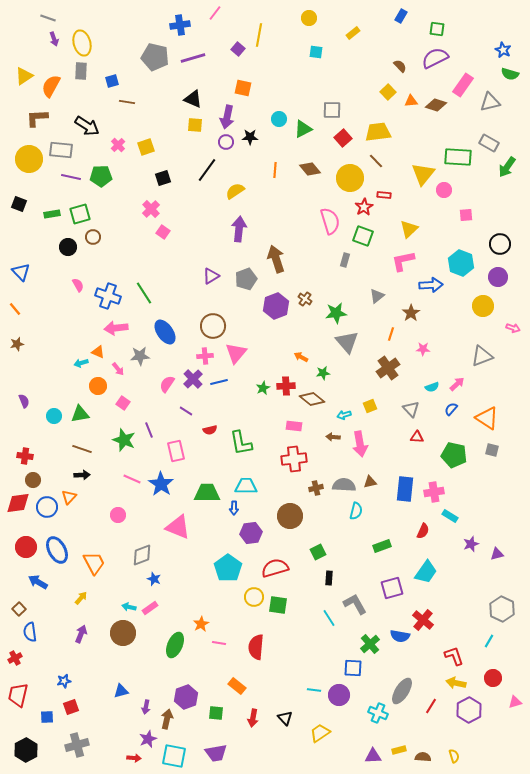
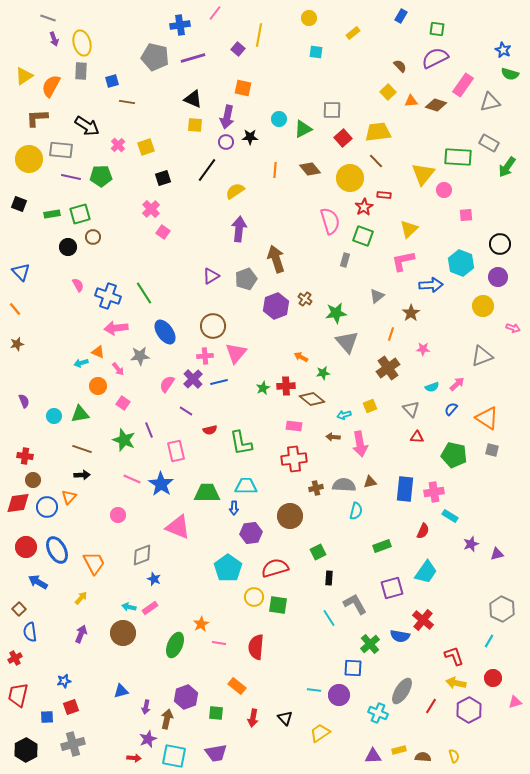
gray cross at (77, 745): moved 4 px left, 1 px up
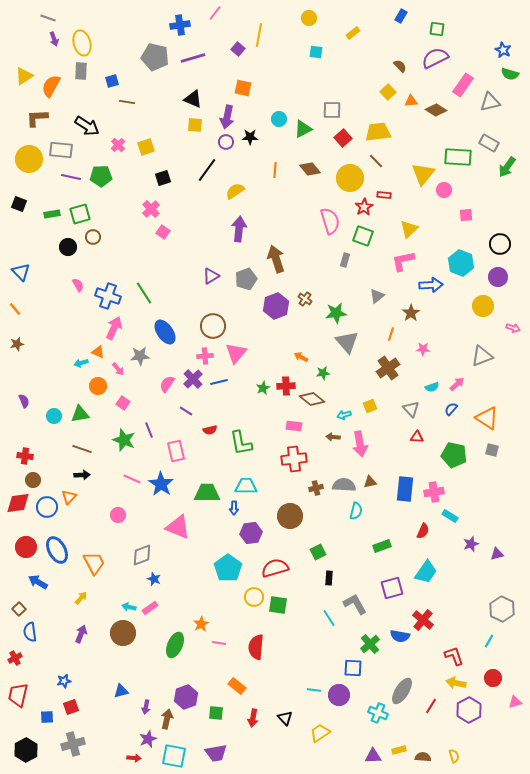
brown diamond at (436, 105): moved 5 px down; rotated 15 degrees clockwise
pink arrow at (116, 328): moved 2 px left; rotated 120 degrees clockwise
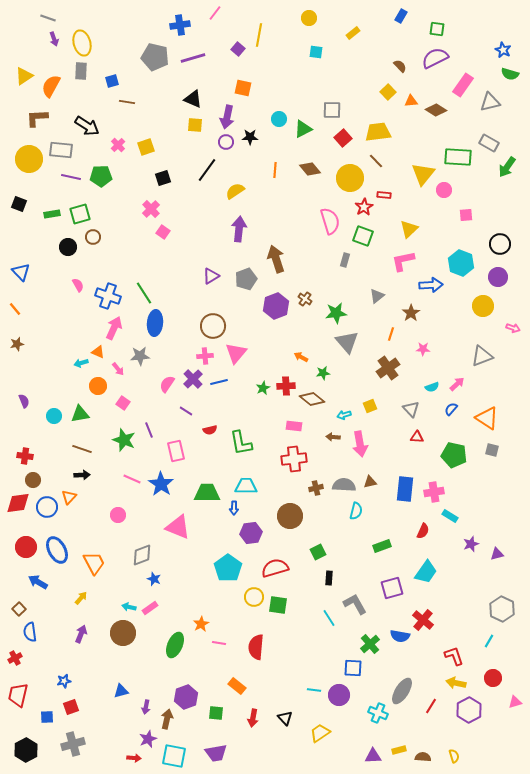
blue ellipse at (165, 332): moved 10 px left, 9 px up; rotated 40 degrees clockwise
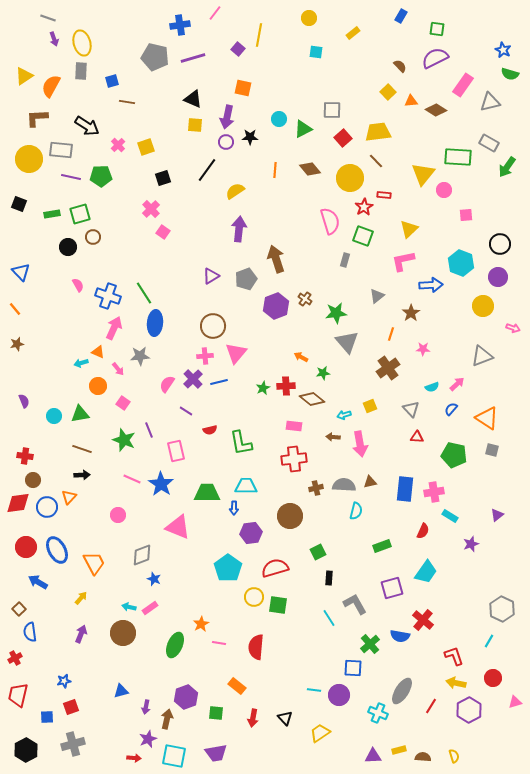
purple triangle at (497, 554): moved 39 px up; rotated 24 degrees counterclockwise
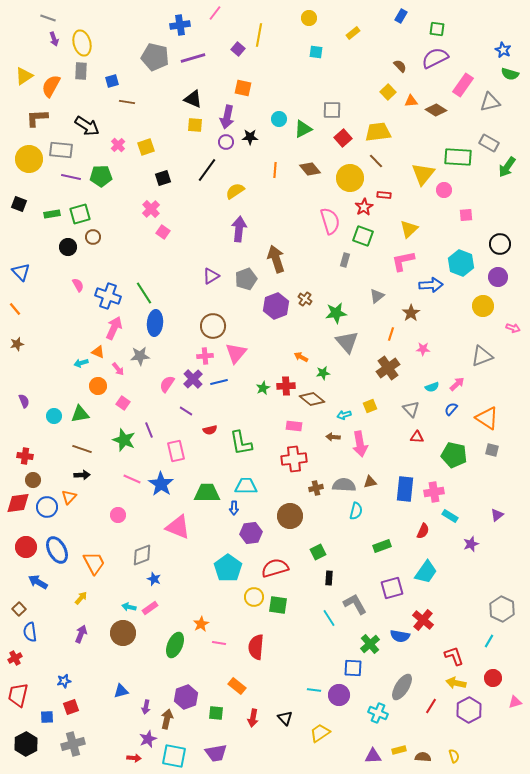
gray ellipse at (402, 691): moved 4 px up
black hexagon at (26, 750): moved 6 px up
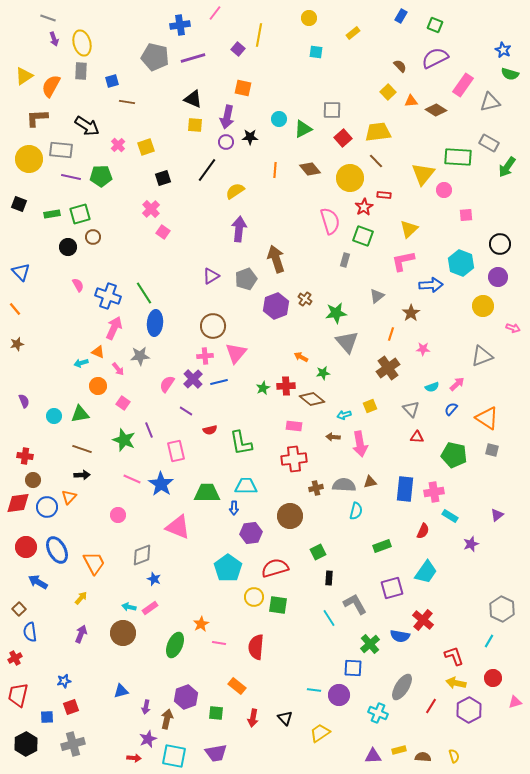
green square at (437, 29): moved 2 px left, 4 px up; rotated 14 degrees clockwise
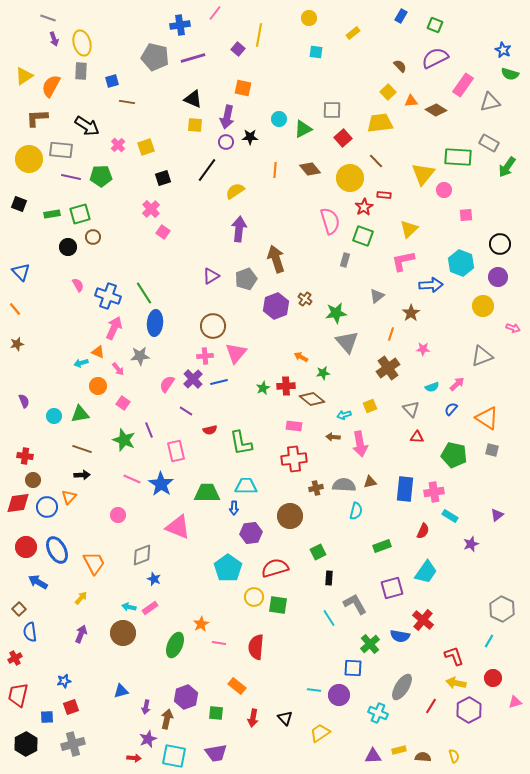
yellow trapezoid at (378, 132): moved 2 px right, 9 px up
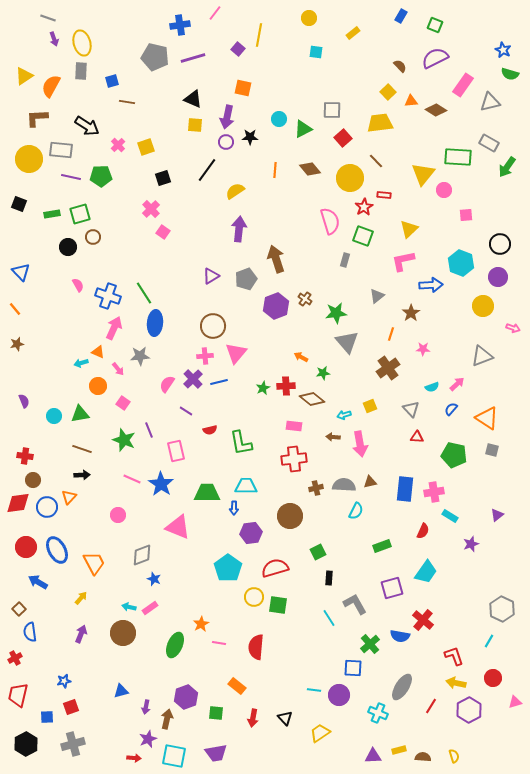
cyan semicircle at (356, 511): rotated 12 degrees clockwise
